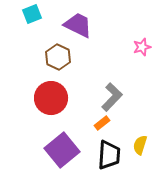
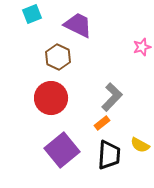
yellow semicircle: rotated 78 degrees counterclockwise
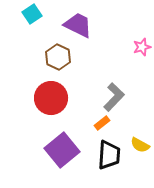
cyan square: rotated 12 degrees counterclockwise
gray L-shape: moved 2 px right
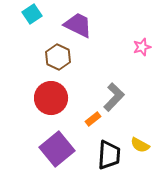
orange rectangle: moved 9 px left, 4 px up
purple square: moved 5 px left, 1 px up
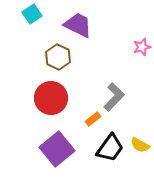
black trapezoid: moved 1 px right, 7 px up; rotated 32 degrees clockwise
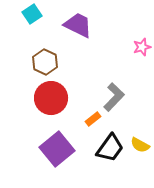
brown hexagon: moved 13 px left, 5 px down
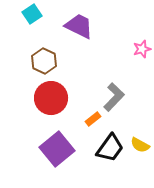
purple trapezoid: moved 1 px right, 1 px down
pink star: moved 2 px down
brown hexagon: moved 1 px left, 1 px up
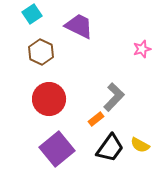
brown hexagon: moved 3 px left, 9 px up
red circle: moved 2 px left, 1 px down
orange rectangle: moved 3 px right
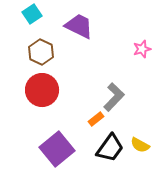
red circle: moved 7 px left, 9 px up
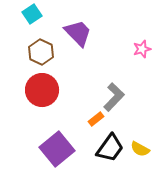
purple trapezoid: moved 1 px left, 7 px down; rotated 20 degrees clockwise
yellow semicircle: moved 4 px down
